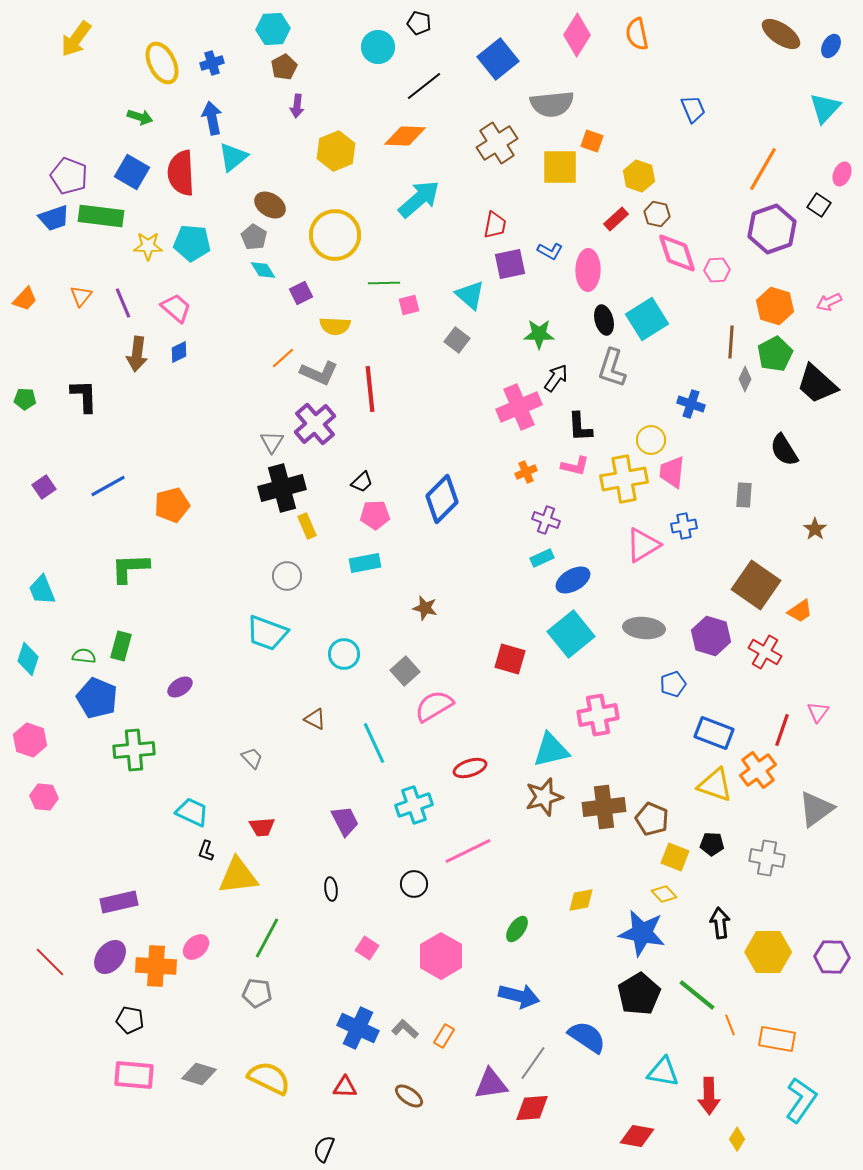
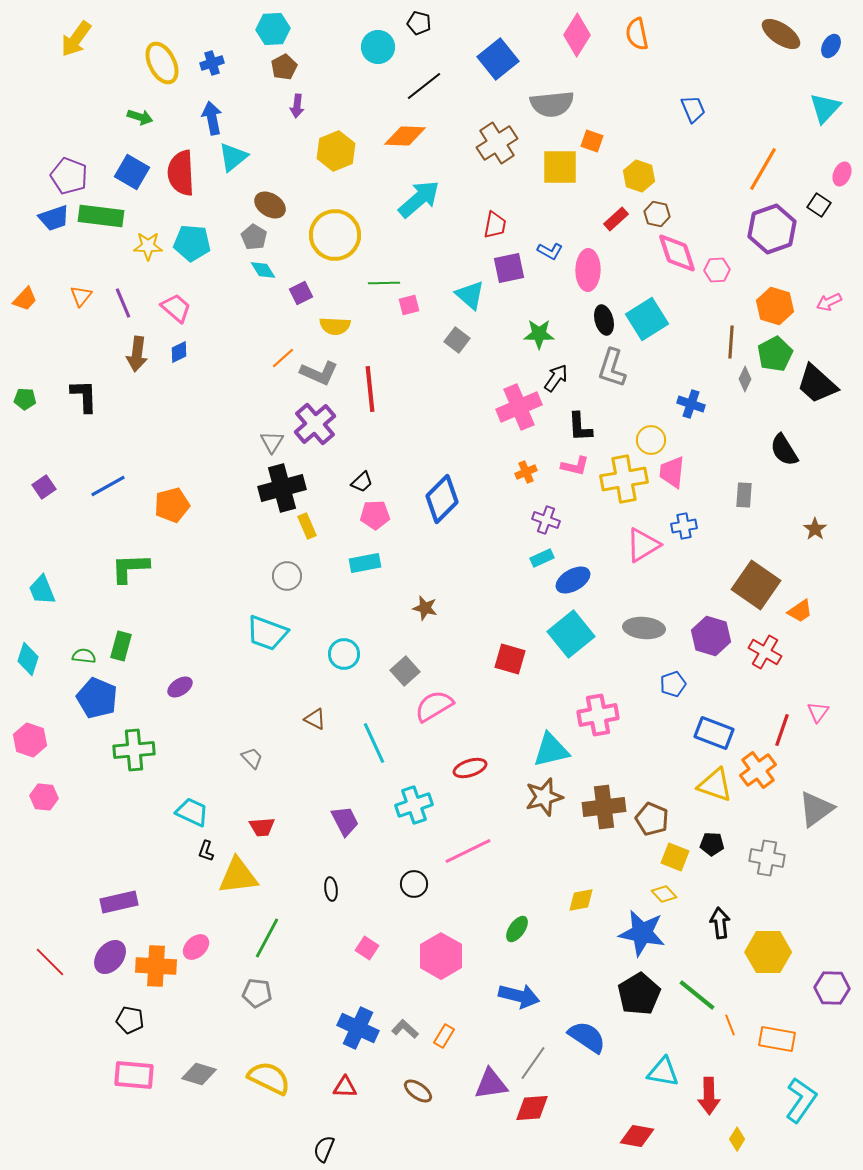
purple square at (510, 264): moved 1 px left, 4 px down
purple hexagon at (832, 957): moved 31 px down
brown ellipse at (409, 1096): moved 9 px right, 5 px up
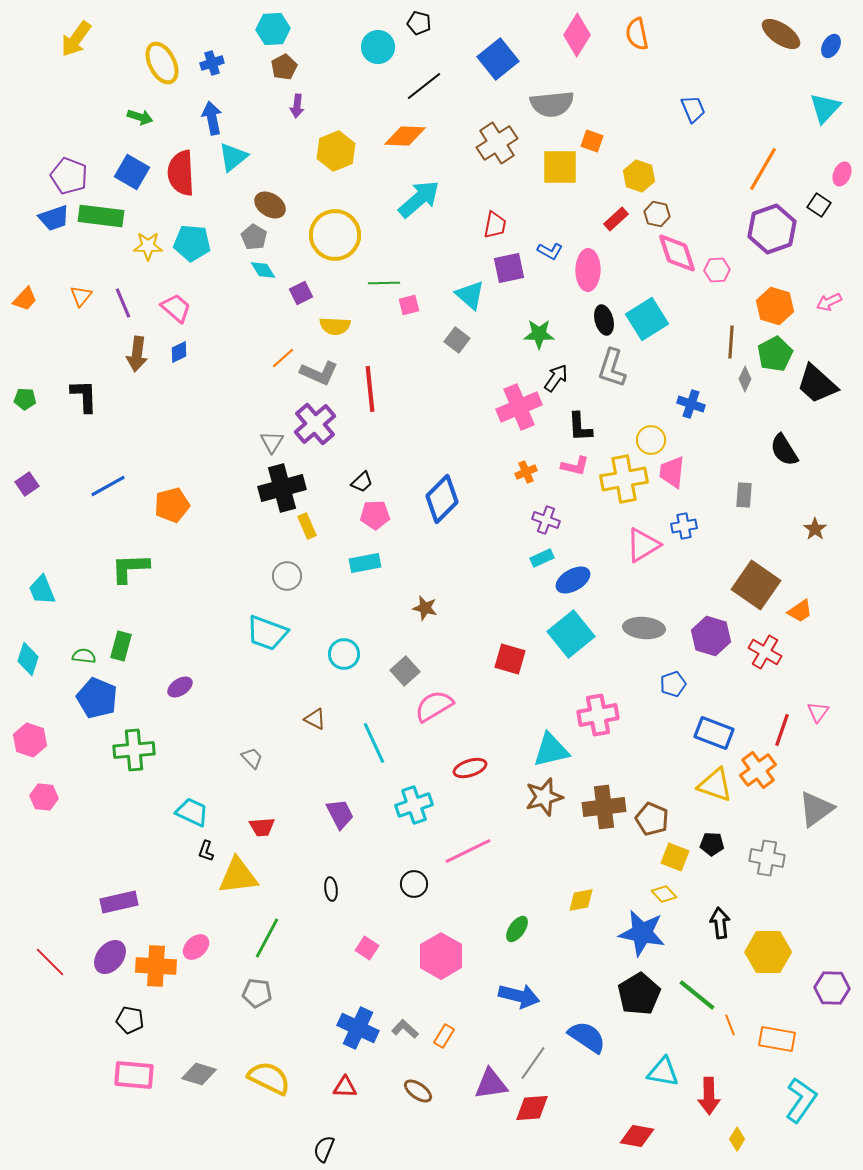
purple square at (44, 487): moved 17 px left, 3 px up
purple trapezoid at (345, 821): moved 5 px left, 7 px up
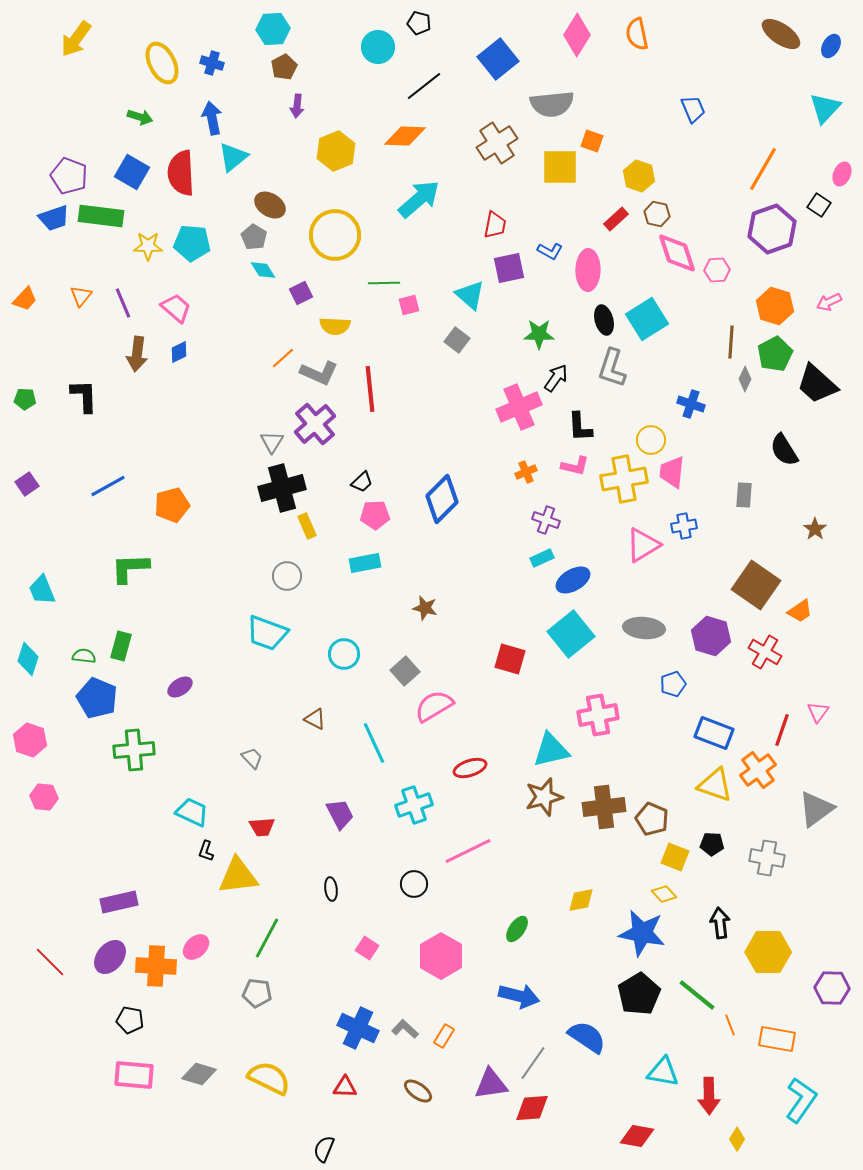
blue cross at (212, 63): rotated 35 degrees clockwise
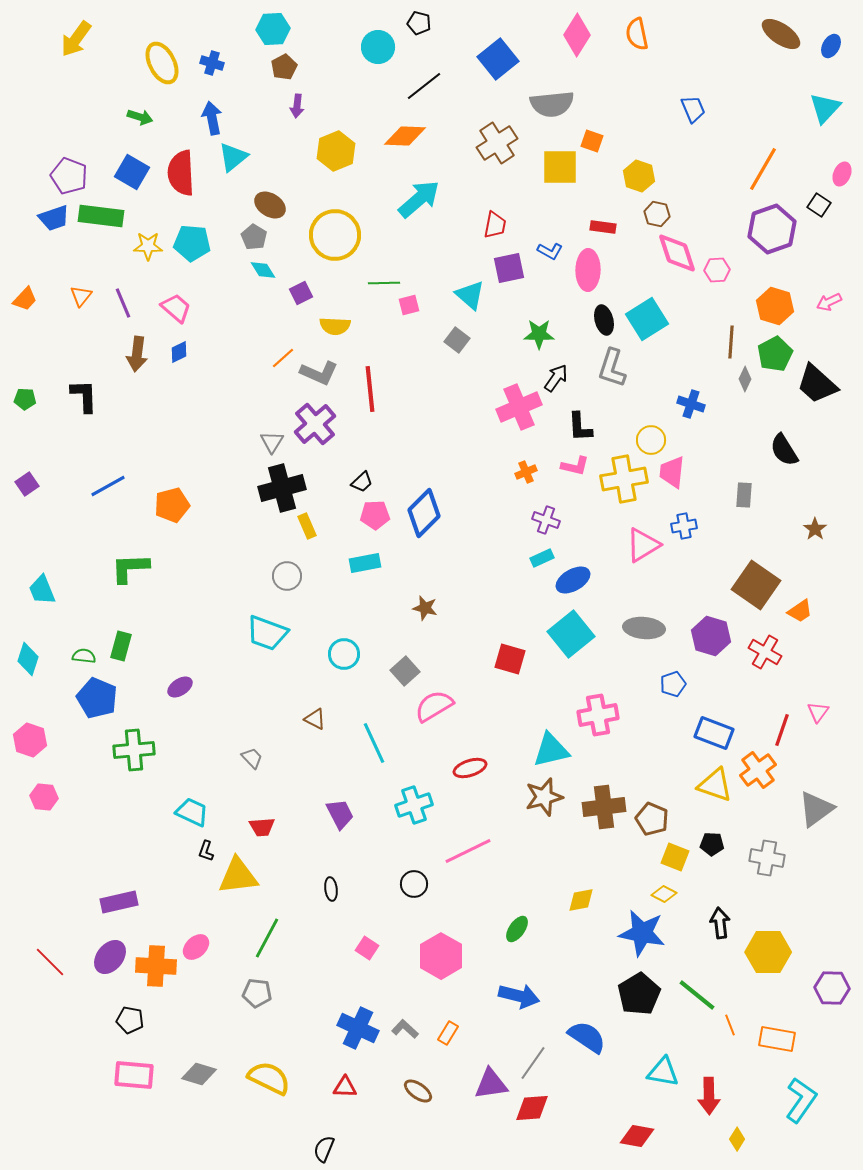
red rectangle at (616, 219): moved 13 px left, 8 px down; rotated 50 degrees clockwise
blue diamond at (442, 499): moved 18 px left, 14 px down
yellow diamond at (664, 894): rotated 20 degrees counterclockwise
orange rectangle at (444, 1036): moved 4 px right, 3 px up
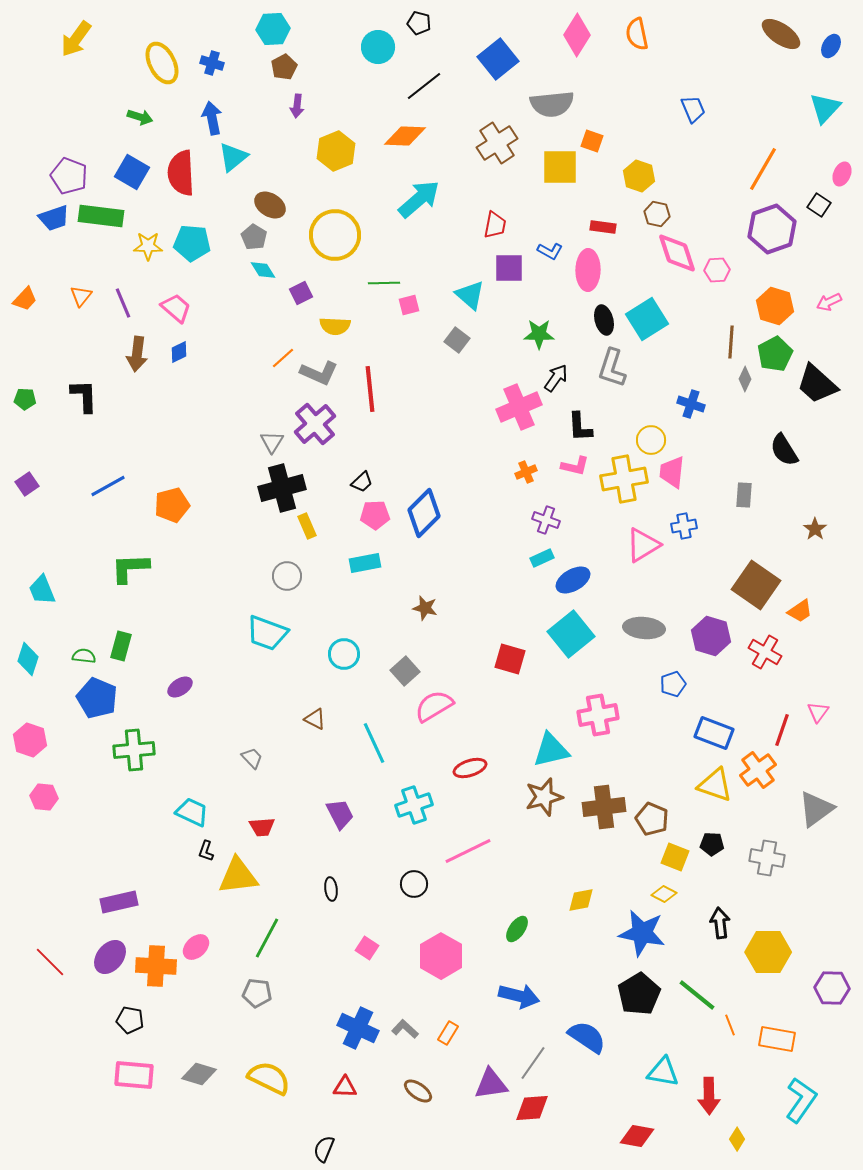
purple square at (509, 268): rotated 12 degrees clockwise
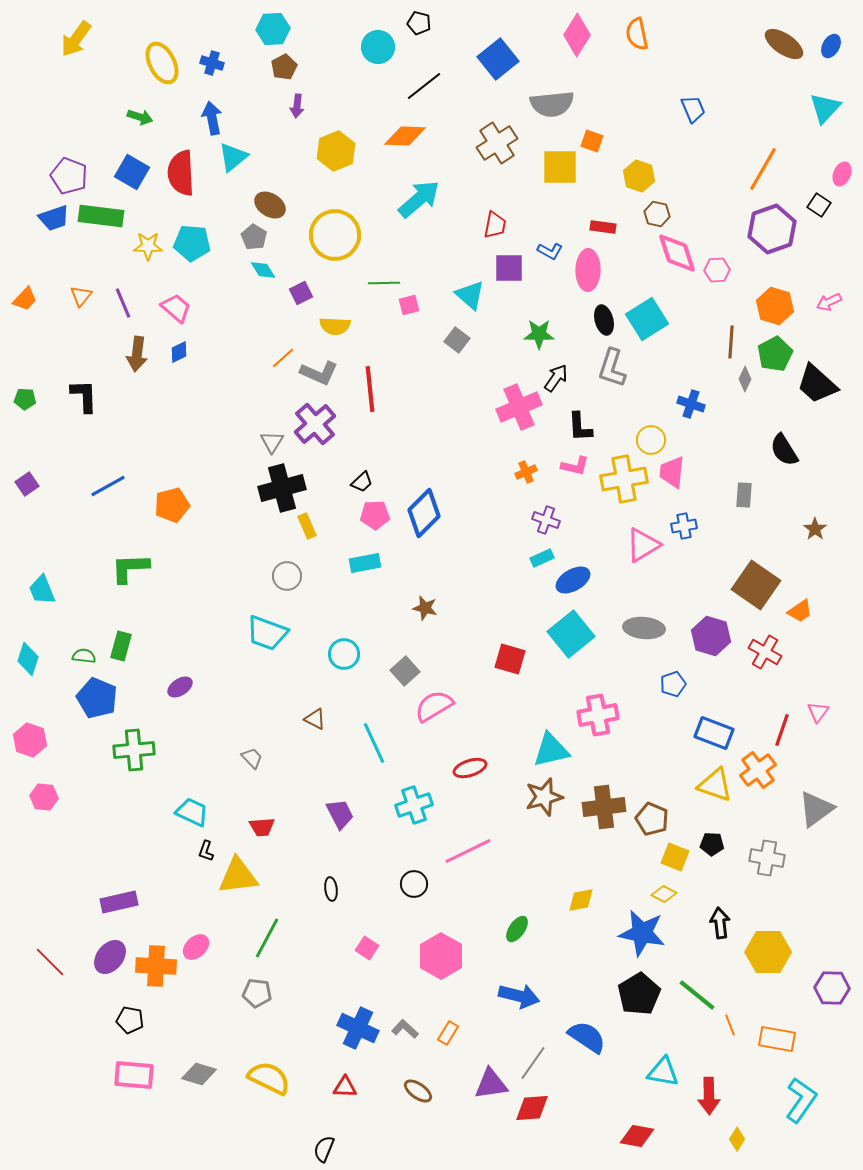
brown ellipse at (781, 34): moved 3 px right, 10 px down
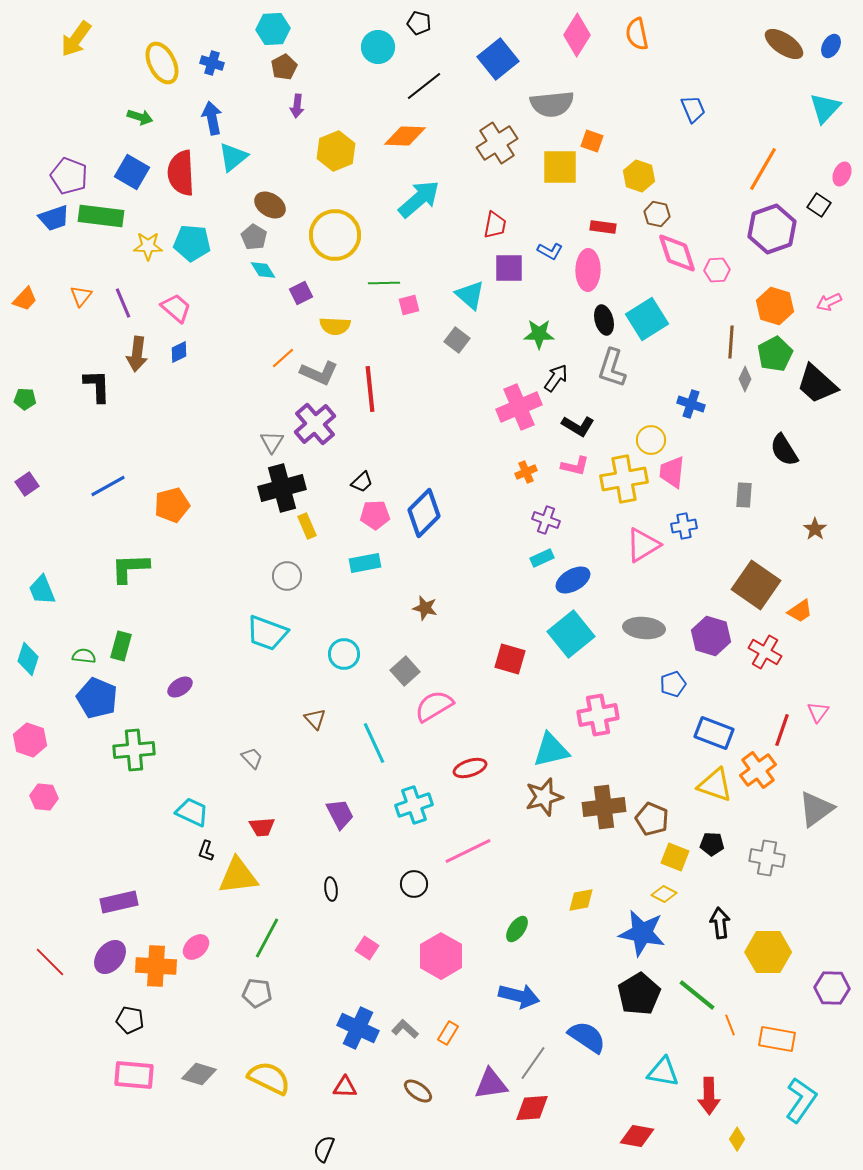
black L-shape at (84, 396): moved 13 px right, 10 px up
black L-shape at (580, 427): moved 2 px left, 1 px up; rotated 56 degrees counterclockwise
brown triangle at (315, 719): rotated 20 degrees clockwise
